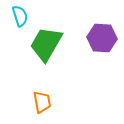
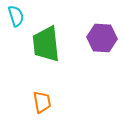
cyan semicircle: moved 4 px left
green trapezoid: rotated 36 degrees counterclockwise
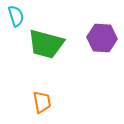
green trapezoid: rotated 69 degrees counterclockwise
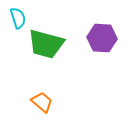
cyan semicircle: moved 2 px right, 2 px down
orange trapezoid: rotated 40 degrees counterclockwise
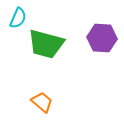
cyan semicircle: rotated 40 degrees clockwise
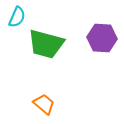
cyan semicircle: moved 1 px left, 1 px up
orange trapezoid: moved 2 px right, 2 px down
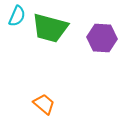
cyan semicircle: moved 1 px up
green trapezoid: moved 4 px right, 16 px up
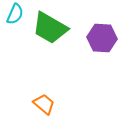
cyan semicircle: moved 2 px left, 2 px up
green trapezoid: rotated 15 degrees clockwise
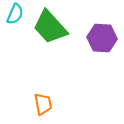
green trapezoid: moved 1 px up; rotated 18 degrees clockwise
orange trapezoid: moved 1 px left; rotated 40 degrees clockwise
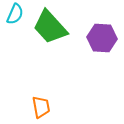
orange trapezoid: moved 2 px left, 3 px down
